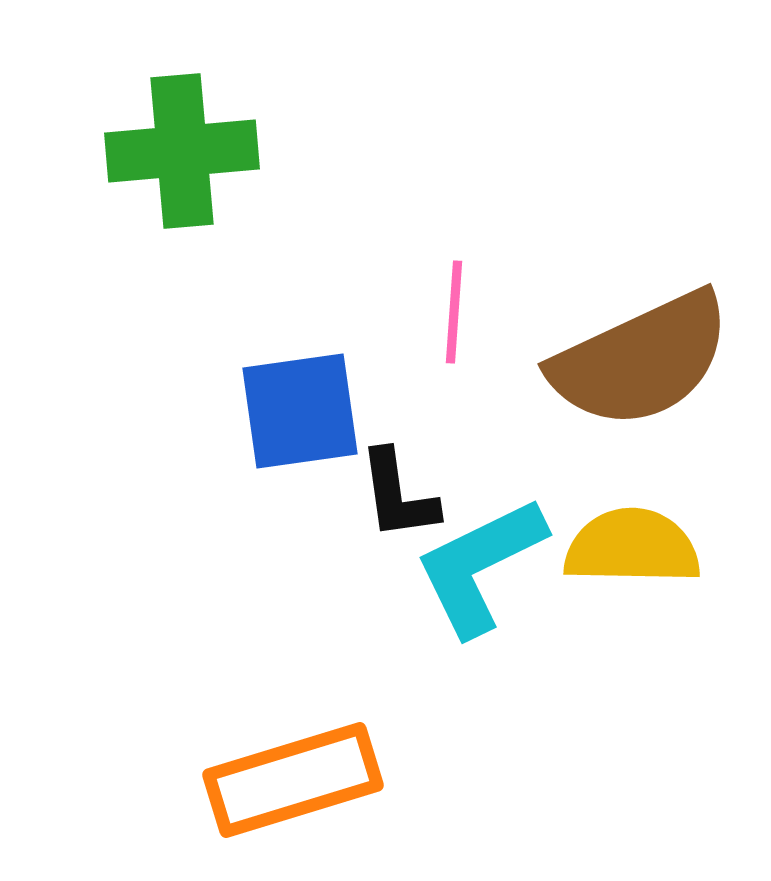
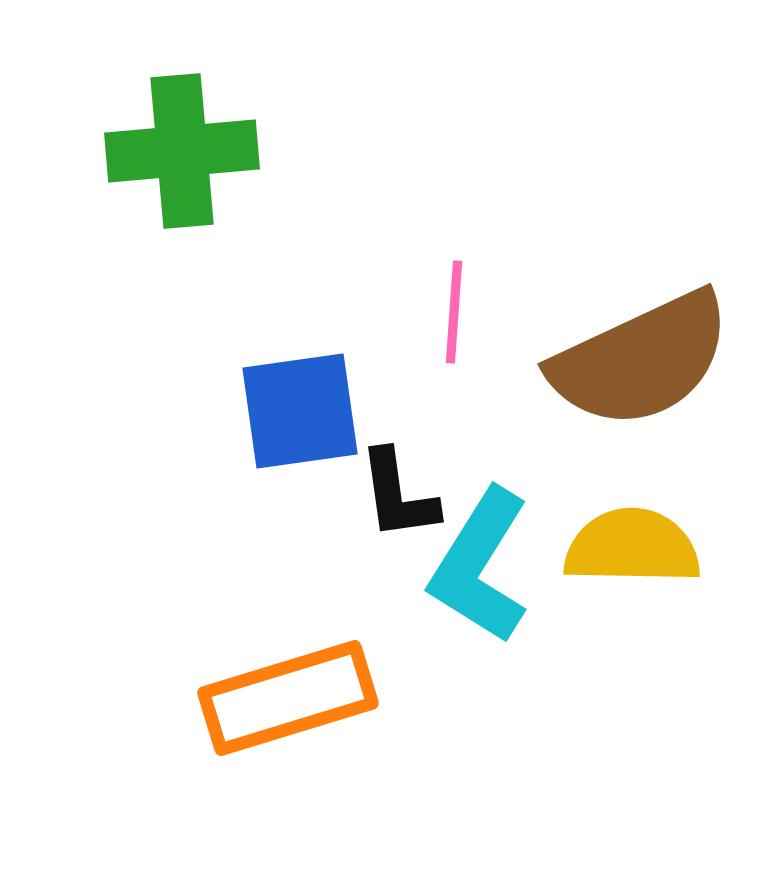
cyan L-shape: rotated 32 degrees counterclockwise
orange rectangle: moved 5 px left, 82 px up
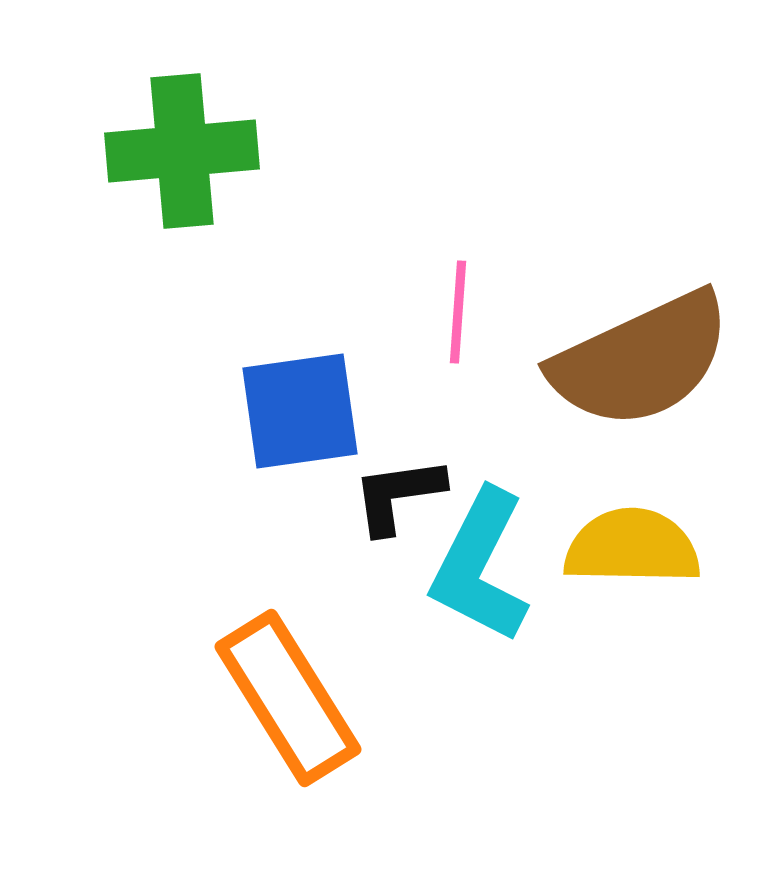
pink line: moved 4 px right
black L-shape: rotated 90 degrees clockwise
cyan L-shape: rotated 5 degrees counterclockwise
orange rectangle: rotated 75 degrees clockwise
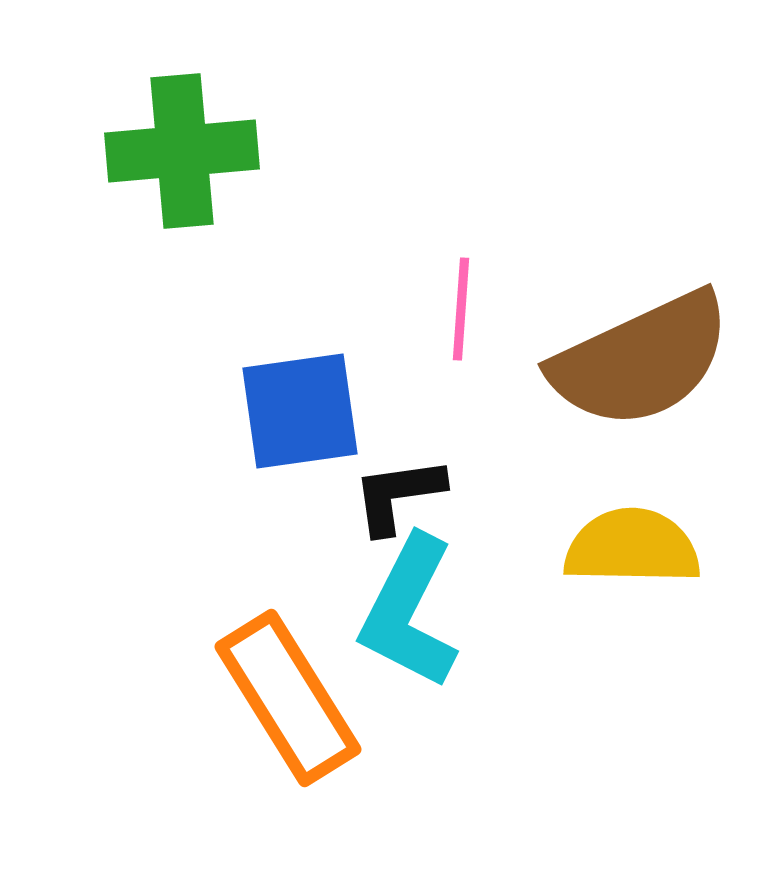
pink line: moved 3 px right, 3 px up
cyan L-shape: moved 71 px left, 46 px down
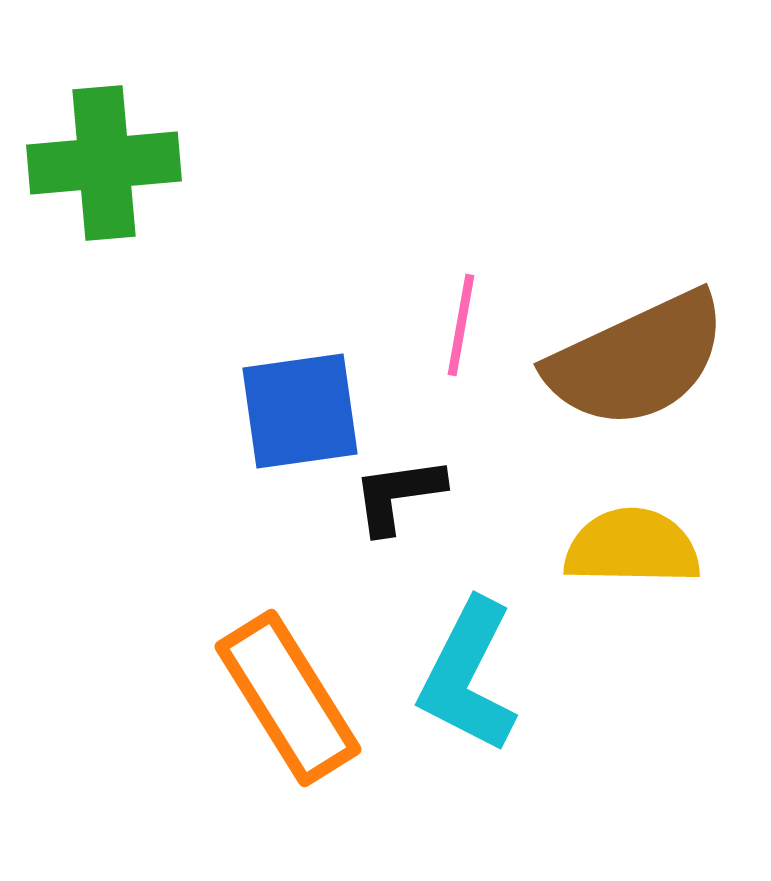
green cross: moved 78 px left, 12 px down
pink line: moved 16 px down; rotated 6 degrees clockwise
brown semicircle: moved 4 px left
cyan L-shape: moved 59 px right, 64 px down
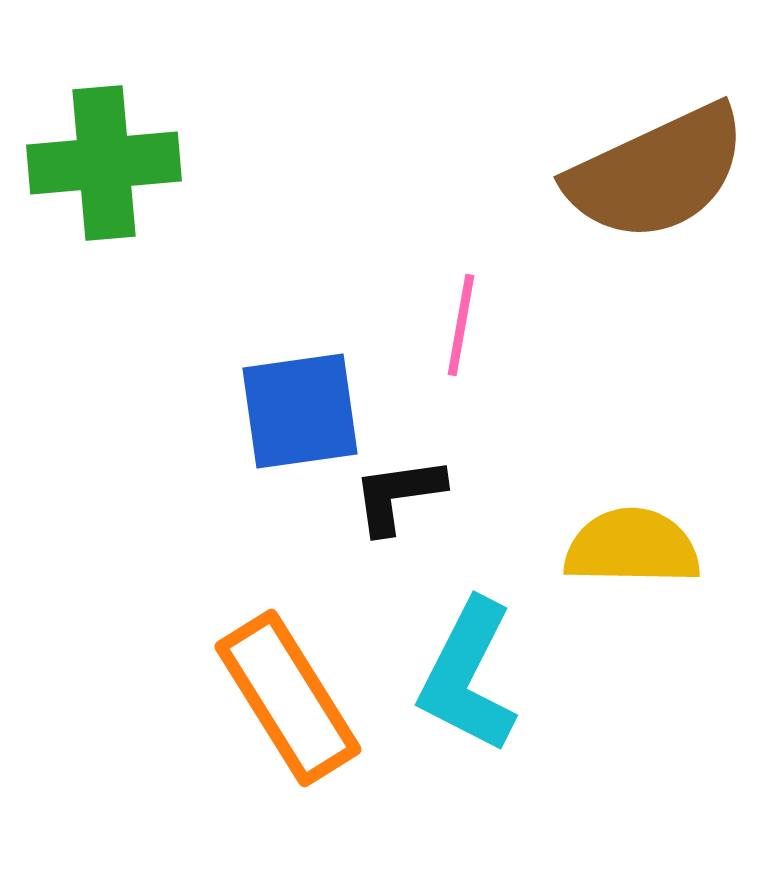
brown semicircle: moved 20 px right, 187 px up
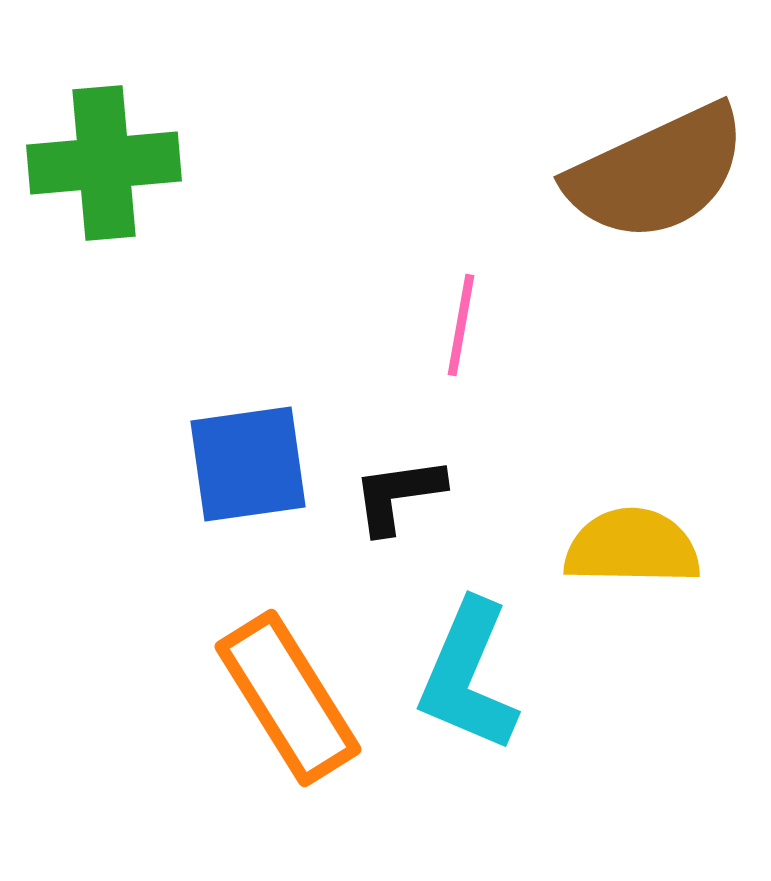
blue square: moved 52 px left, 53 px down
cyan L-shape: rotated 4 degrees counterclockwise
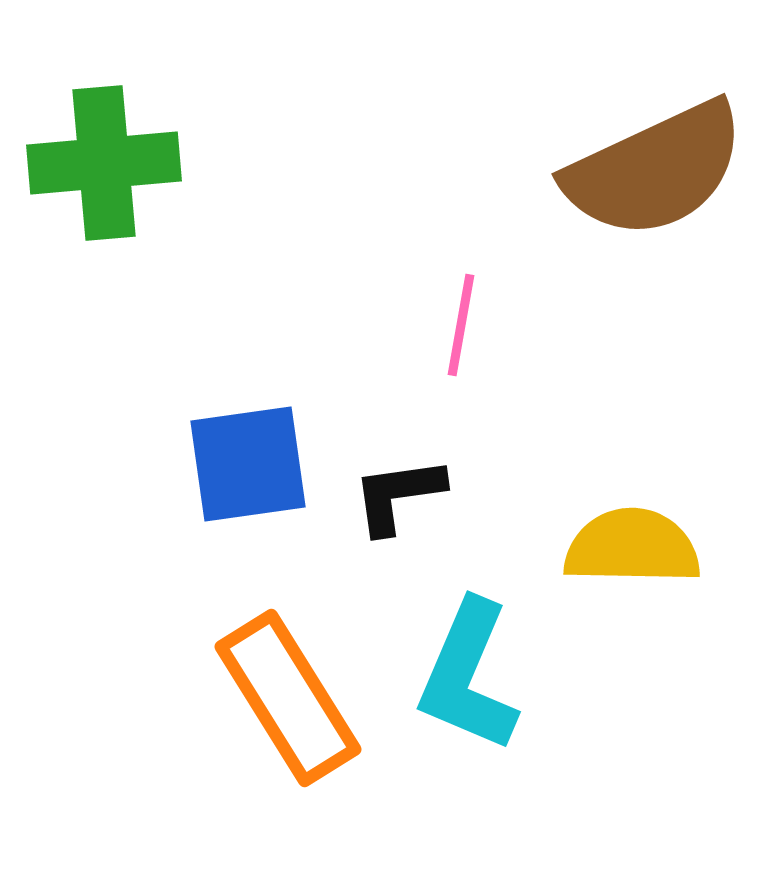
brown semicircle: moved 2 px left, 3 px up
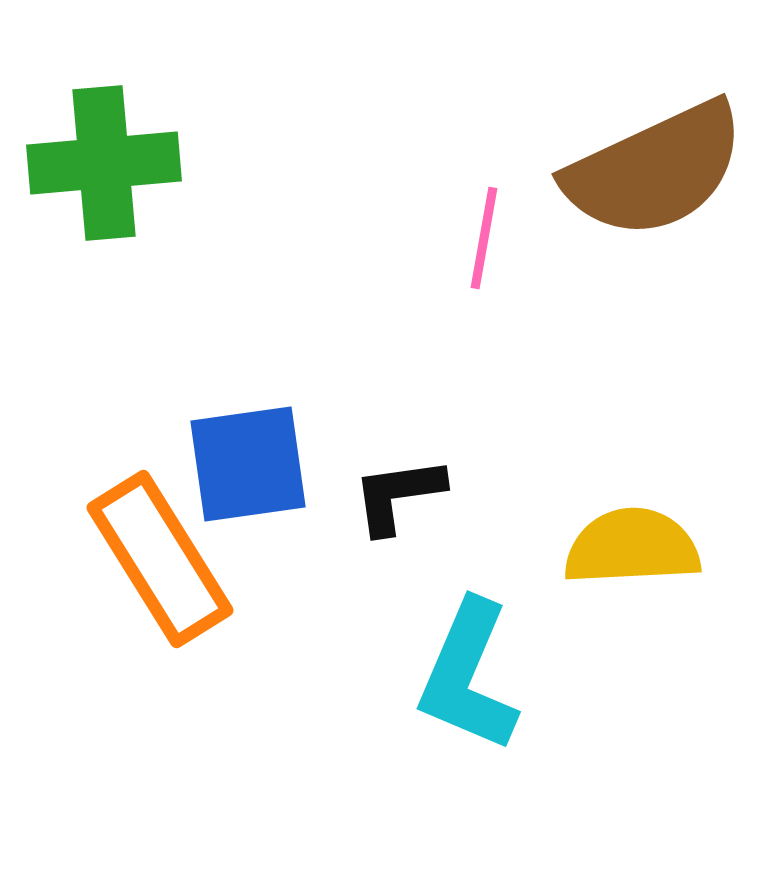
pink line: moved 23 px right, 87 px up
yellow semicircle: rotated 4 degrees counterclockwise
orange rectangle: moved 128 px left, 139 px up
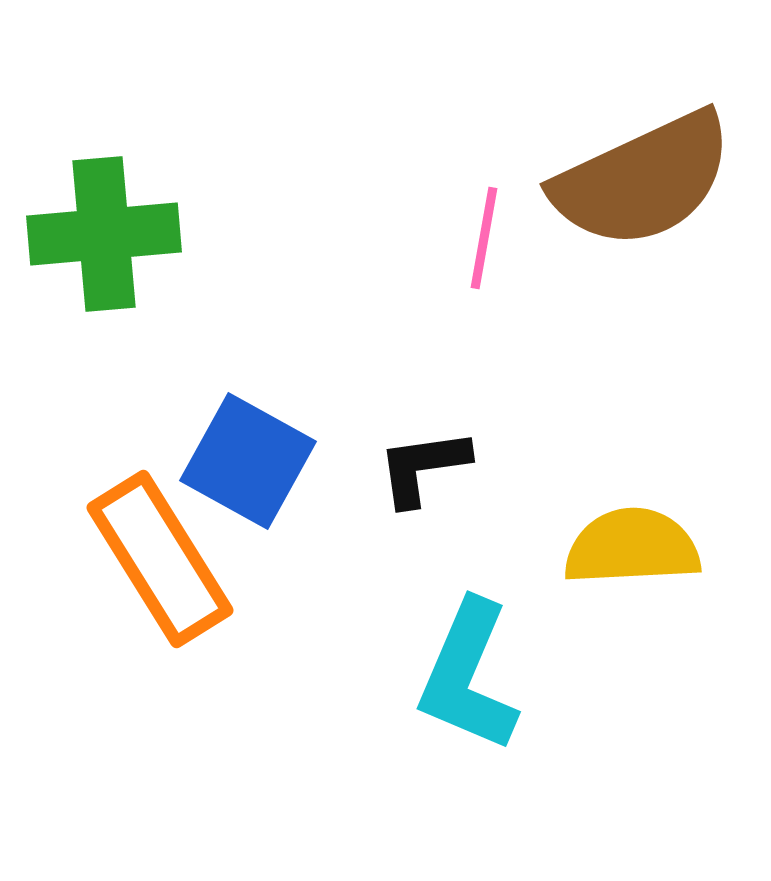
green cross: moved 71 px down
brown semicircle: moved 12 px left, 10 px down
blue square: moved 3 px up; rotated 37 degrees clockwise
black L-shape: moved 25 px right, 28 px up
